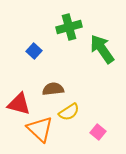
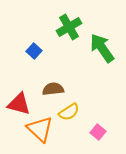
green cross: rotated 15 degrees counterclockwise
green arrow: moved 1 px up
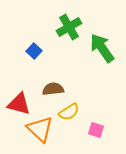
pink square: moved 2 px left, 2 px up; rotated 21 degrees counterclockwise
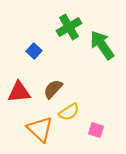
green arrow: moved 3 px up
brown semicircle: rotated 40 degrees counterclockwise
red triangle: moved 12 px up; rotated 20 degrees counterclockwise
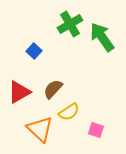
green cross: moved 1 px right, 3 px up
green arrow: moved 8 px up
red triangle: rotated 25 degrees counterclockwise
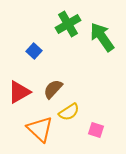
green cross: moved 2 px left
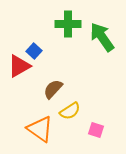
green cross: rotated 30 degrees clockwise
red triangle: moved 26 px up
yellow semicircle: moved 1 px right, 1 px up
orange triangle: rotated 8 degrees counterclockwise
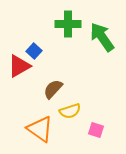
yellow semicircle: rotated 15 degrees clockwise
